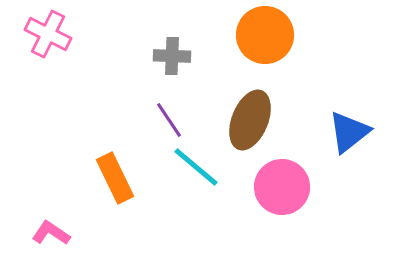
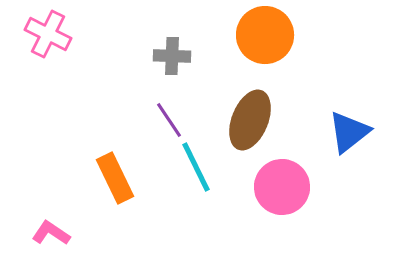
cyan line: rotated 24 degrees clockwise
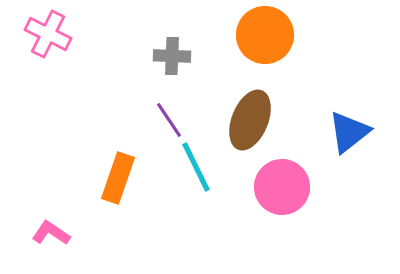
orange rectangle: moved 3 px right; rotated 45 degrees clockwise
